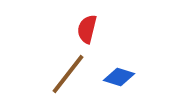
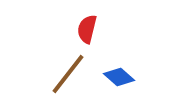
blue diamond: rotated 24 degrees clockwise
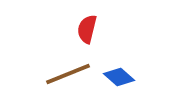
brown line: rotated 30 degrees clockwise
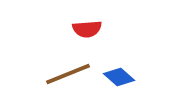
red semicircle: rotated 108 degrees counterclockwise
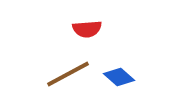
brown line: rotated 6 degrees counterclockwise
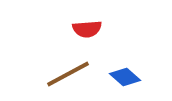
blue diamond: moved 6 px right
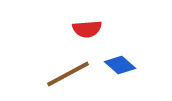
blue diamond: moved 5 px left, 12 px up
